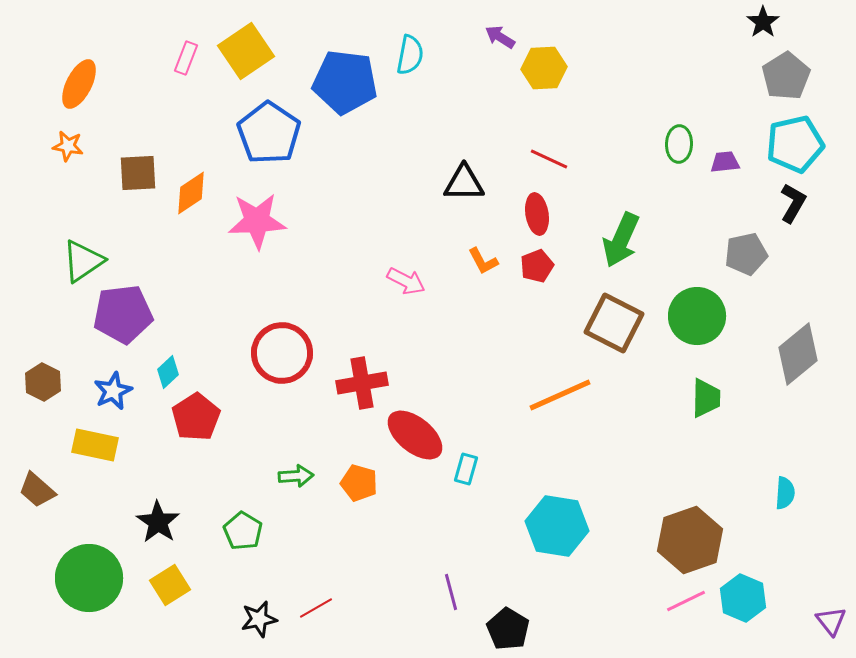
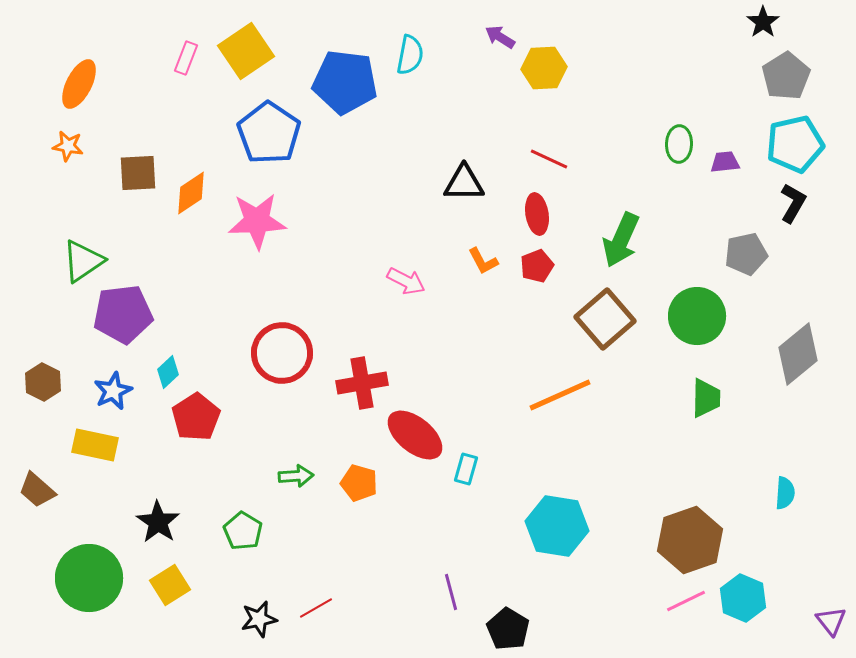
brown square at (614, 323): moved 9 px left, 4 px up; rotated 22 degrees clockwise
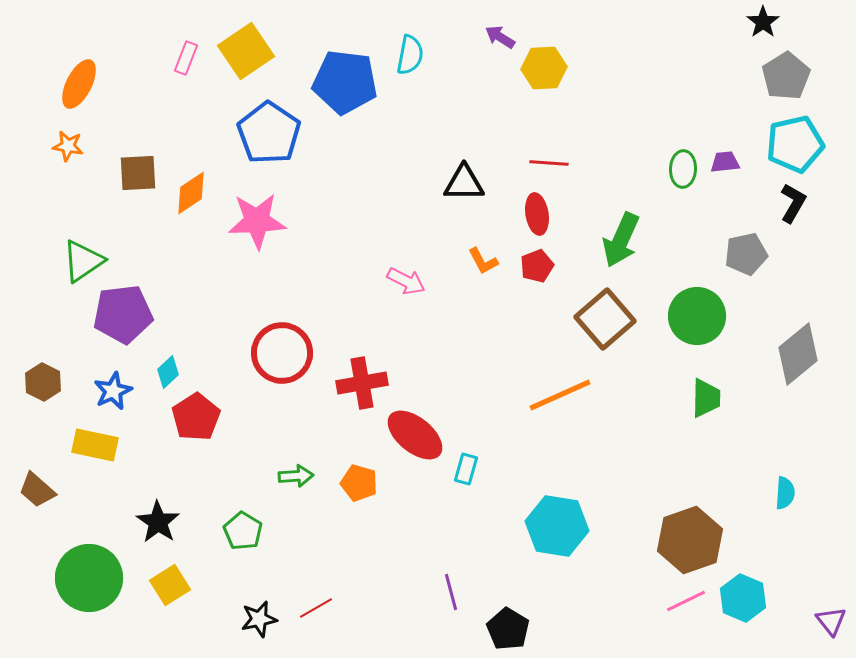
green ellipse at (679, 144): moved 4 px right, 25 px down
red line at (549, 159): moved 4 px down; rotated 21 degrees counterclockwise
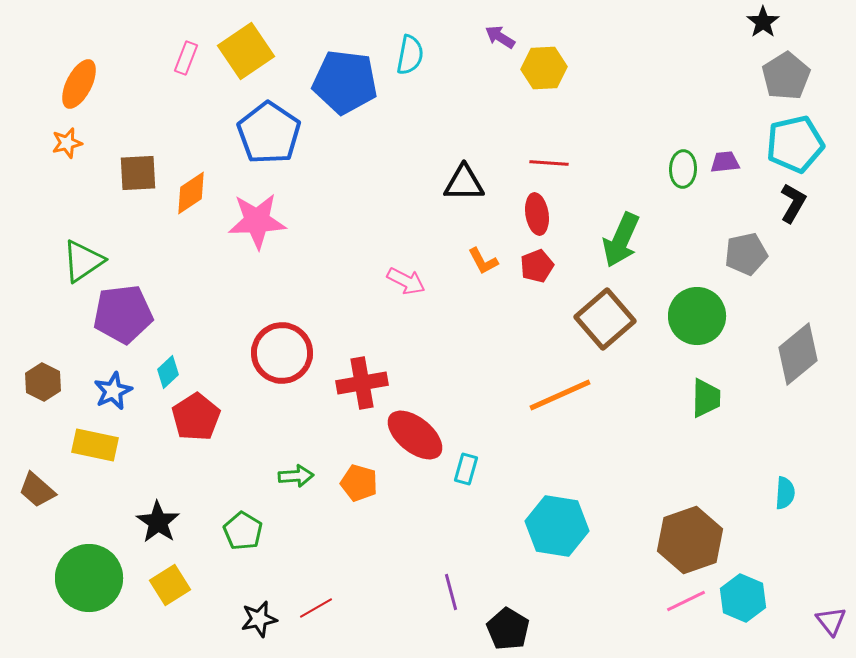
orange star at (68, 146): moved 1 px left, 3 px up; rotated 24 degrees counterclockwise
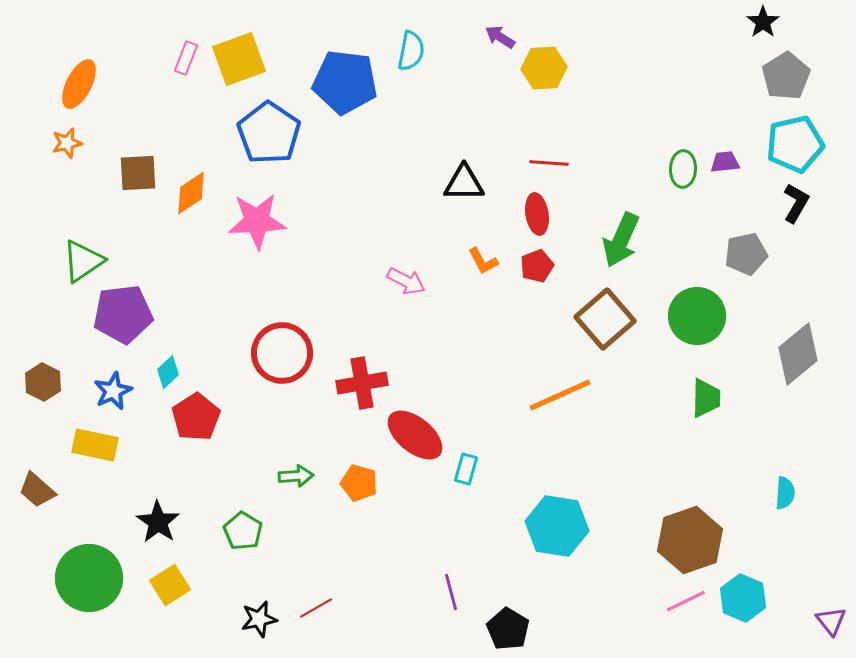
yellow square at (246, 51): moved 7 px left, 8 px down; rotated 14 degrees clockwise
cyan semicircle at (410, 55): moved 1 px right, 4 px up
black L-shape at (793, 203): moved 3 px right
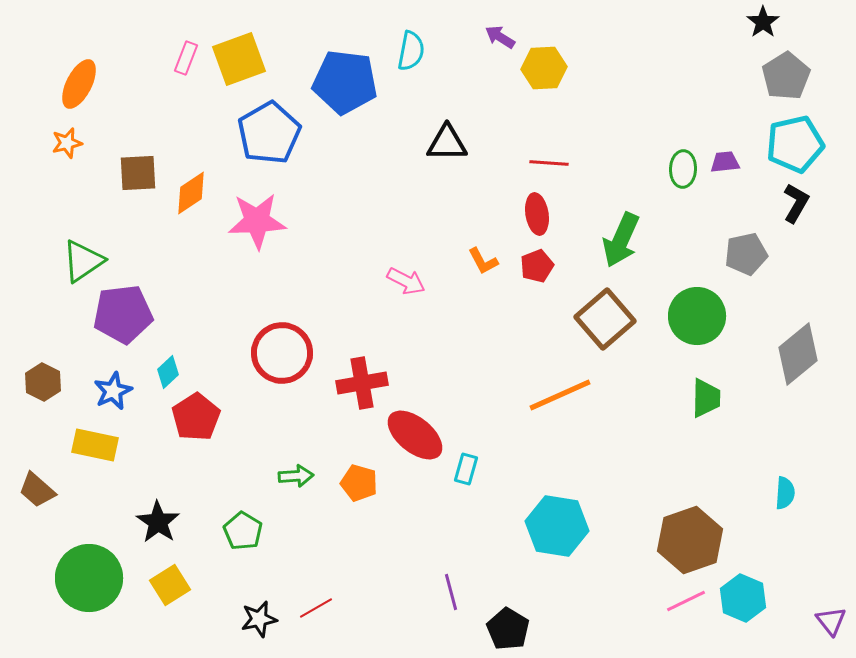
blue pentagon at (269, 133): rotated 8 degrees clockwise
black triangle at (464, 183): moved 17 px left, 40 px up
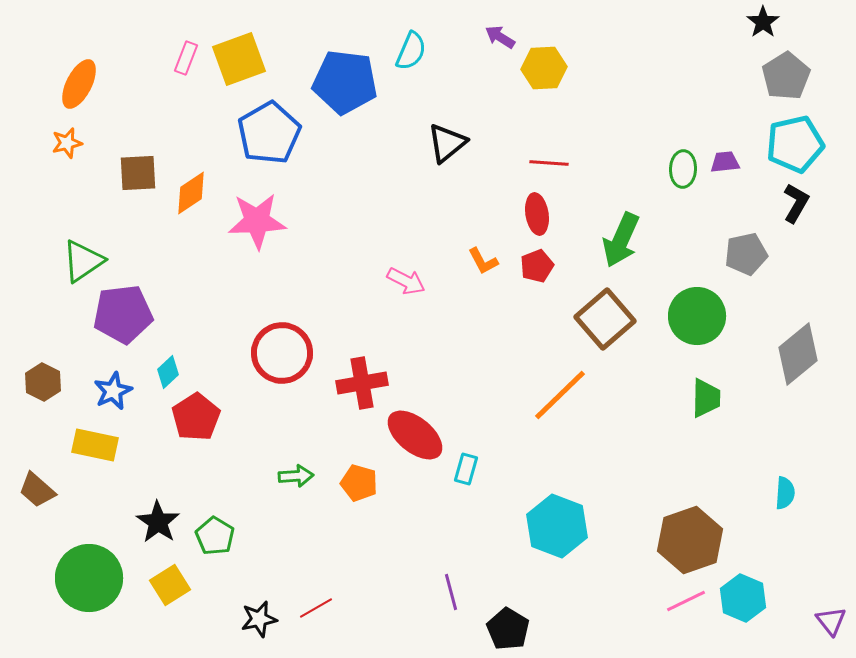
cyan semicircle at (411, 51): rotated 12 degrees clockwise
black triangle at (447, 143): rotated 39 degrees counterclockwise
orange line at (560, 395): rotated 20 degrees counterclockwise
cyan hexagon at (557, 526): rotated 12 degrees clockwise
green pentagon at (243, 531): moved 28 px left, 5 px down
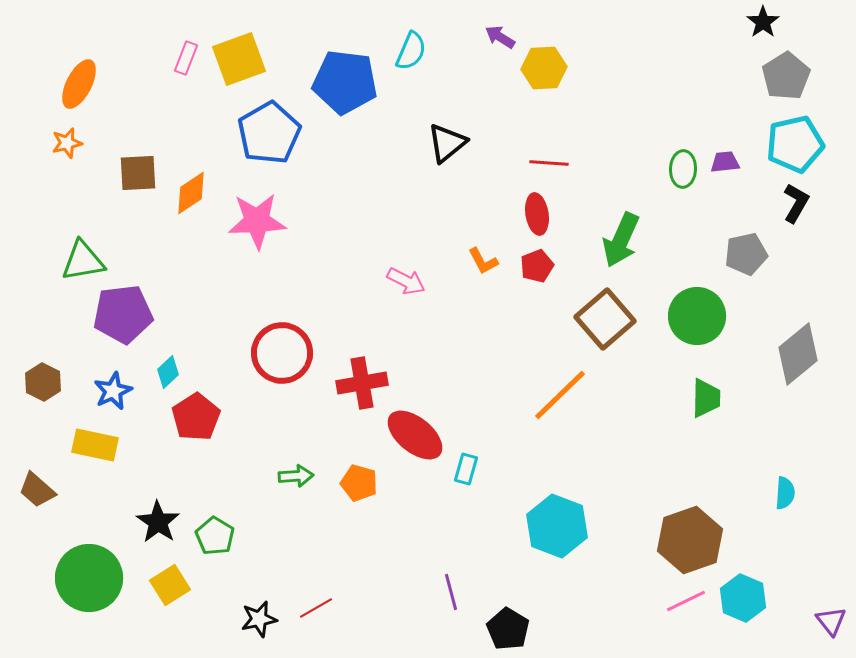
green triangle at (83, 261): rotated 24 degrees clockwise
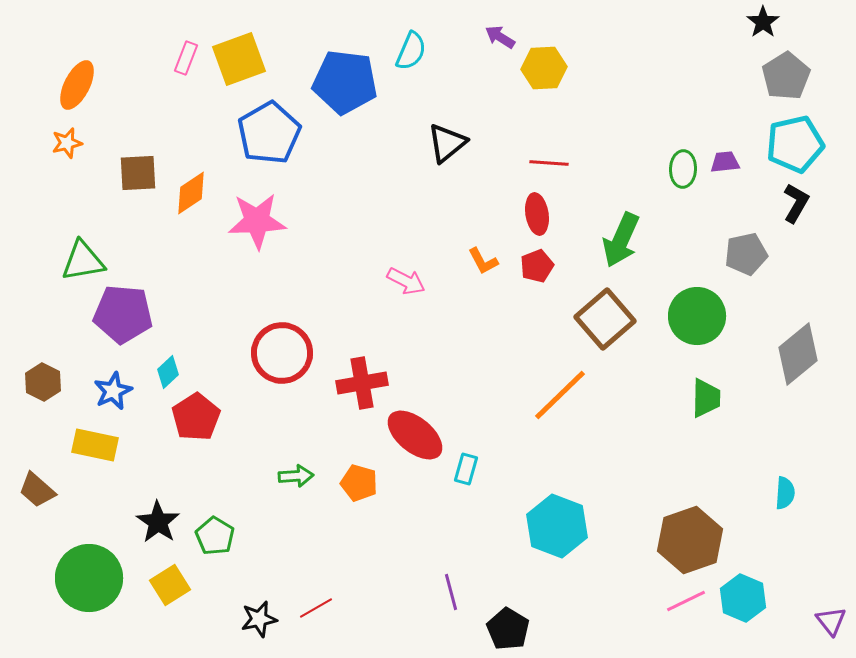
orange ellipse at (79, 84): moved 2 px left, 1 px down
purple pentagon at (123, 314): rotated 12 degrees clockwise
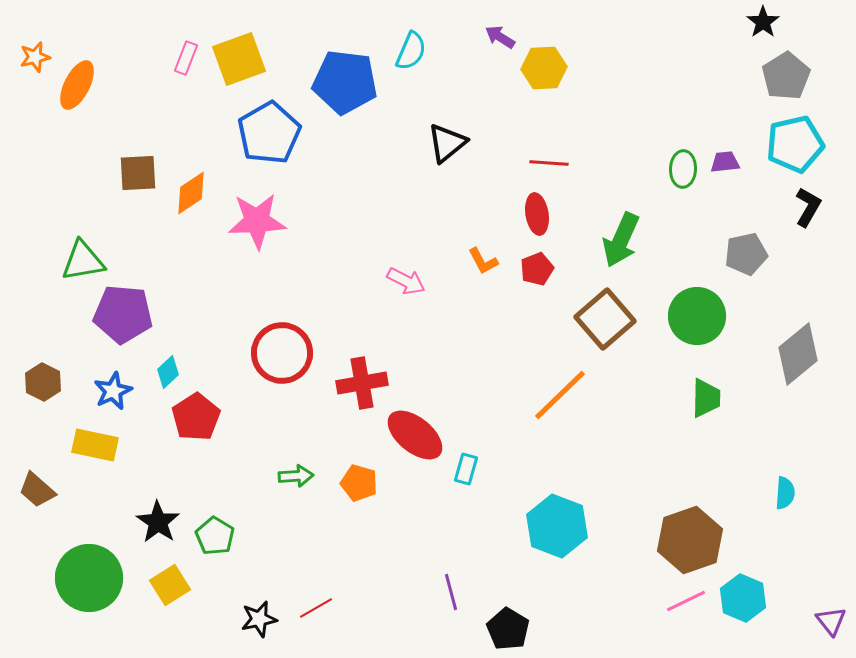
orange star at (67, 143): moved 32 px left, 86 px up
black L-shape at (796, 203): moved 12 px right, 4 px down
red pentagon at (537, 266): moved 3 px down
